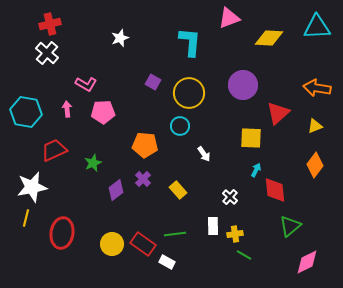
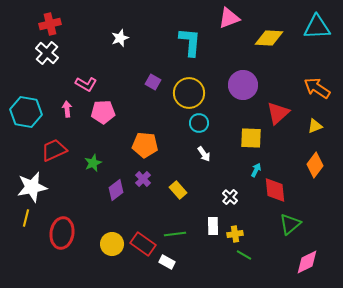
orange arrow at (317, 88): rotated 24 degrees clockwise
cyan circle at (180, 126): moved 19 px right, 3 px up
green triangle at (290, 226): moved 2 px up
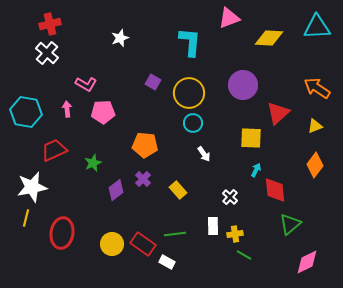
cyan circle at (199, 123): moved 6 px left
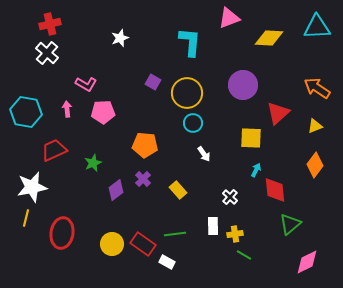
yellow circle at (189, 93): moved 2 px left
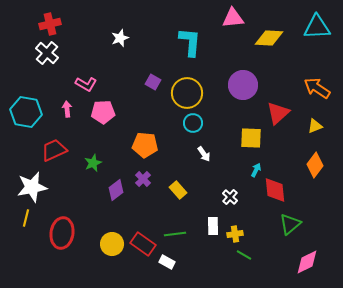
pink triangle at (229, 18): moved 4 px right; rotated 15 degrees clockwise
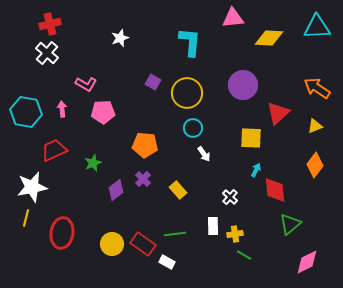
pink arrow at (67, 109): moved 5 px left
cyan circle at (193, 123): moved 5 px down
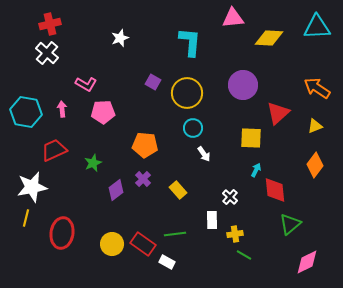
white rectangle at (213, 226): moved 1 px left, 6 px up
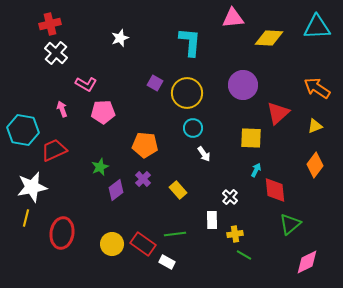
white cross at (47, 53): moved 9 px right
purple square at (153, 82): moved 2 px right, 1 px down
pink arrow at (62, 109): rotated 14 degrees counterclockwise
cyan hexagon at (26, 112): moved 3 px left, 18 px down
green star at (93, 163): moved 7 px right, 4 px down
